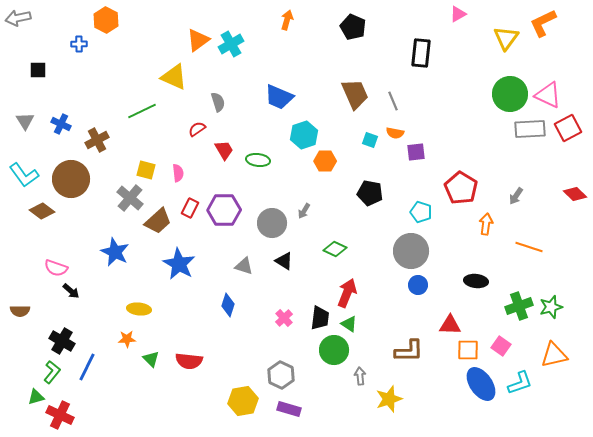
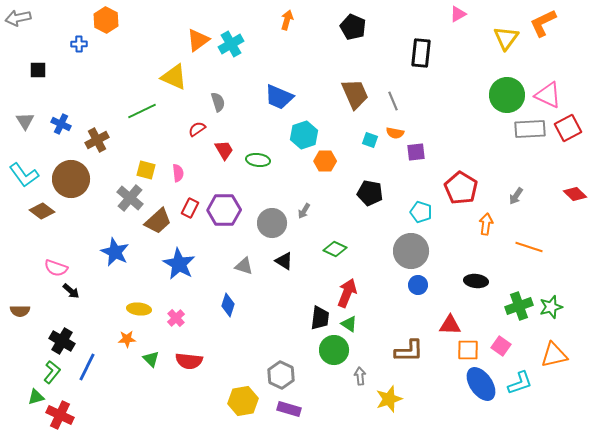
green circle at (510, 94): moved 3 px left, 1 px down
pink cross at (284, 318): moved 108 px left
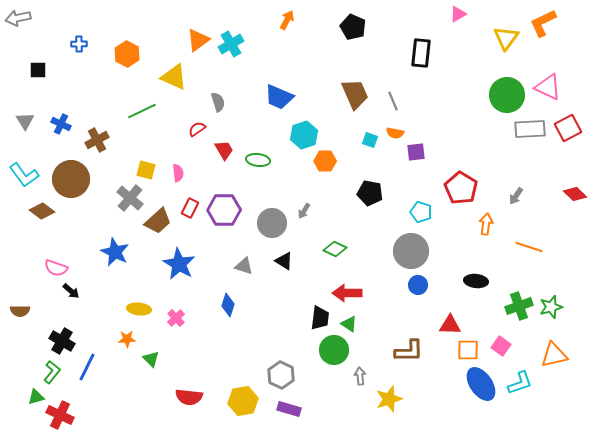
orange hexagon at (106, 20): moved 21 px right, 34 px down
orange arrow at (287, 20): rotated 12 degrees clockwise
pink triangle at (548, 95): moved 8 px up
red arrow at (347, 293): rotated 112 degrees counterclockwise
red semicircle at (189, 361): moved 36 px down
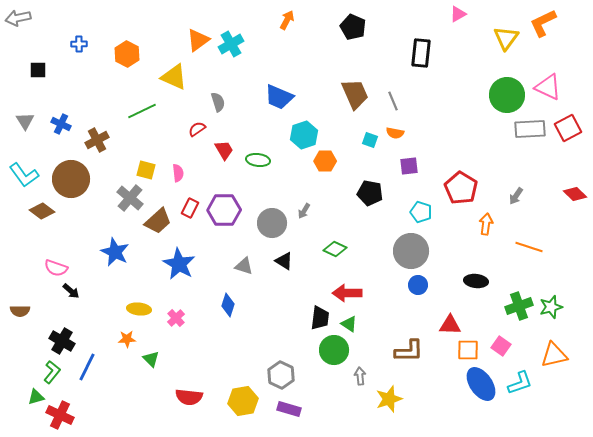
purple square at (416, 152): moved 7 px left, 14 px down
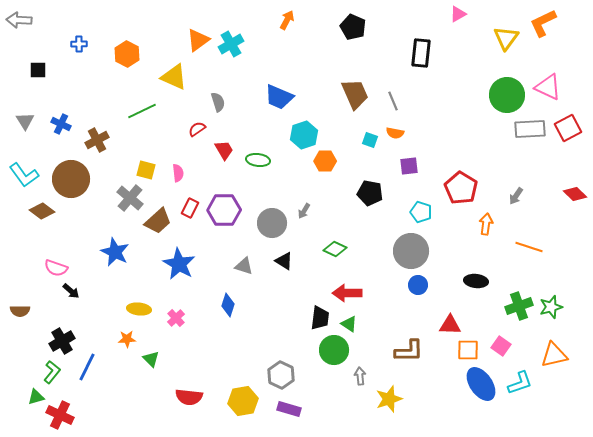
gray arrow at (18, 18): moved 1 px right, 2 px down; rotated 15 degrees clockwise
black cross at (62, 341): rotated 30 degrees clockwise
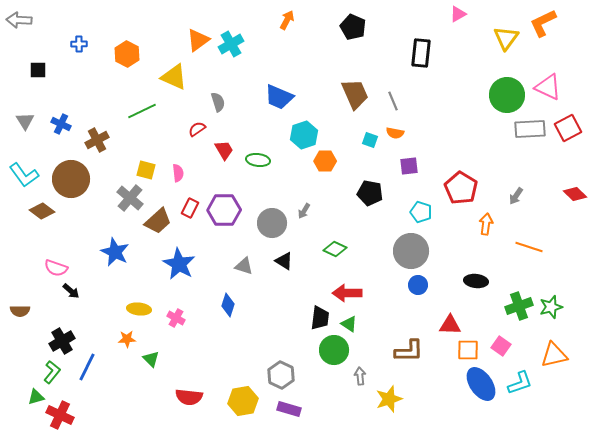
pink cross at (176, 318): rotated 18 degrees counterclockwise
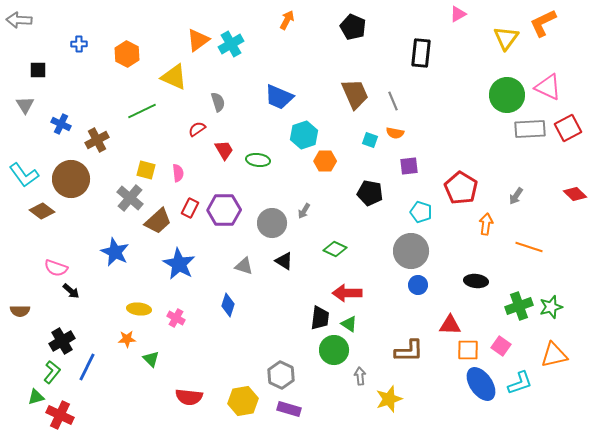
gray triangle at (25, 121): moved 16 px up
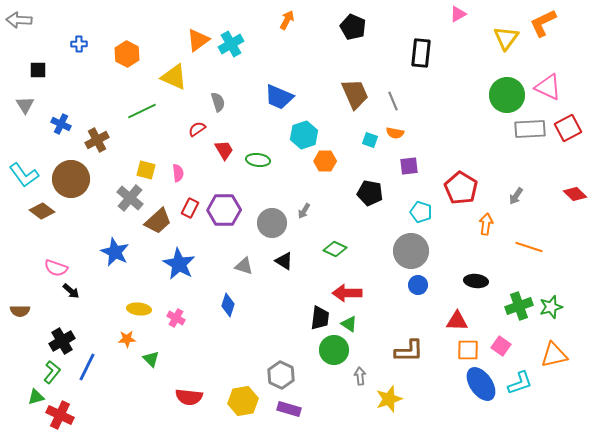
red triangle at (450, 325): moved 7 px right, 4 px up
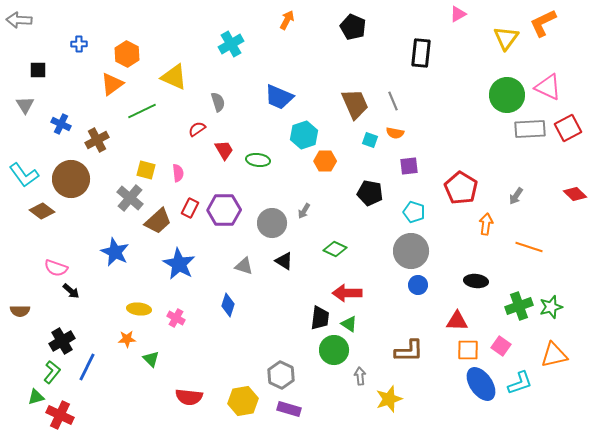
orange triangle at (198, 40): moved 86 px left, 44 px down
brown trapezoid at (355, 94): moved 10 px down
cyan pentagon at (421, 212): moved 7 px left
